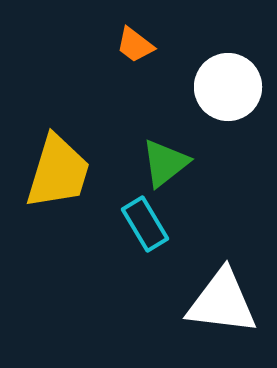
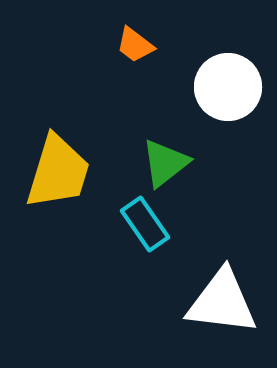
cyan rectangle: rotated 4 degrees counterclockwise
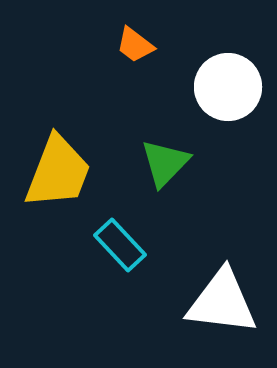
green triangle: rotated 8 degrees counterclockwise
yellow trapezoid: rotated 4 degrees clockwise
cyan rectangle: moved 25 px left, 21 px down; rotated 8 degrees counterclockwise
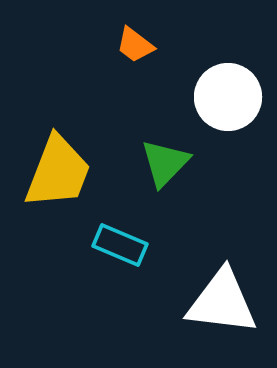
white circle: moved 10 px down
cyan rectangle: rotated 24 degrees counterclockwise
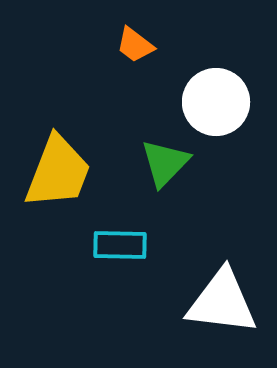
white circle: moved 12 px left, 5 px down
cyan rectangle: rotated 22 degrees counterclockwise
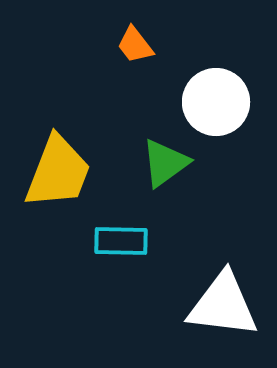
orange trapezoid: rotated 15 degrees clockwise
green triangle: rotated 10 degrees clockwise
cyan rectangle: moved 1 px right, 4 px up
white triangle: moved 1 px right, 3 px down
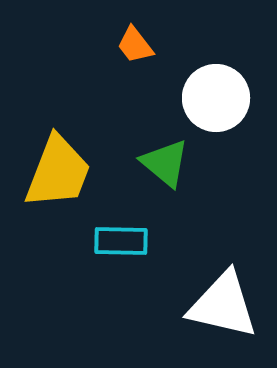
white circle: moved 4 px up
green triangle: rotated 44 degrees counterclockwise
white triangle: rotated 6 degrees clockwise
